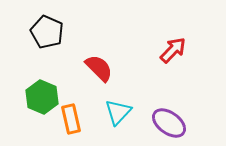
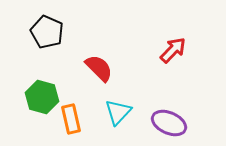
green hexagon: rotated 8 degrees counterclockwise
purple ellipse: rotated 12 degrees counterclockwise
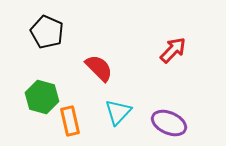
orange rectangle: moved 1 px left, 2 px down
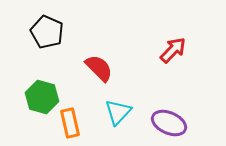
orange rectangle: moved 2 px down
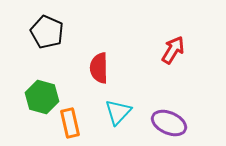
red arrow: rotated 12 degrees counterclockwise
red semicircle: rotated 136 degrees counterclockwise
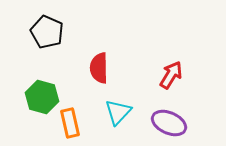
red arrow: moved 2 px left, 25 px down
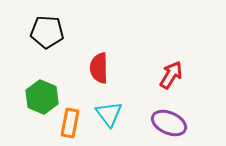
black pentagon: rotated 20 degrees counterclockwise
green hexagon: rotated 8 degrees clockwise
cyan triangle: moved 9 px left, 2 px down; rotated 20 degrees counterclockwise
orange rectangle: rotated 24 degrees clockwise
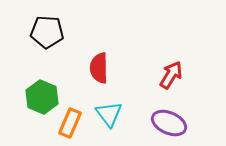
orange rectangle: rotated 12 degrees clockwise
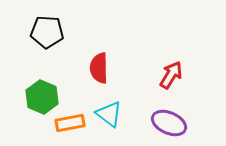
cyan triangle: rotated 16 degrees counterclockwise
orange rectangle: rotated 56 degrees clockwise
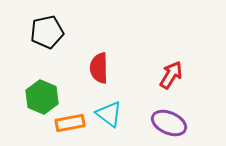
black pentagon: rotated 16 degrees counterclockwise
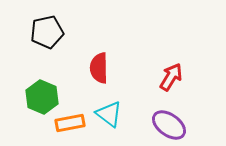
red arrow: moved 2 px down
purple ellipse: moved 2 px down; rotated 12 degrees clockwise
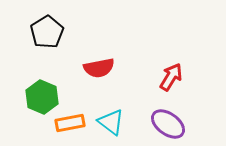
black pentagon: rotated 20 degrees counterclockwise
red semicircle: rotated 100 degrees counterclockwise
cyan triangle: moved 2 px right, 8 px down
purple ellipse: moved 1 px left, 1 px up
